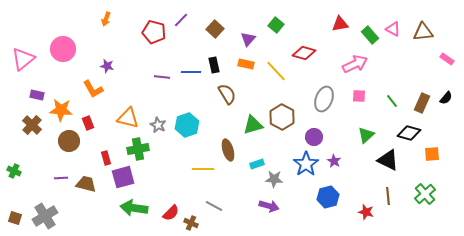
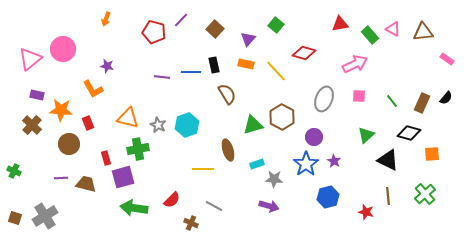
pink triangle at (23, 59): moved 7 px right
brown circle at (69, 141): moved 3 px down
red semicircle at (171, 213): moved 1 px right, 13 px up
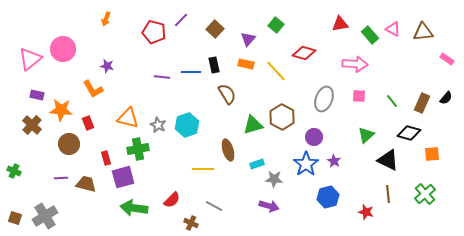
pink arrow at (355, 64): rotated 30 degrees clockwise
brown line at (388, 196): moved 2 px up
